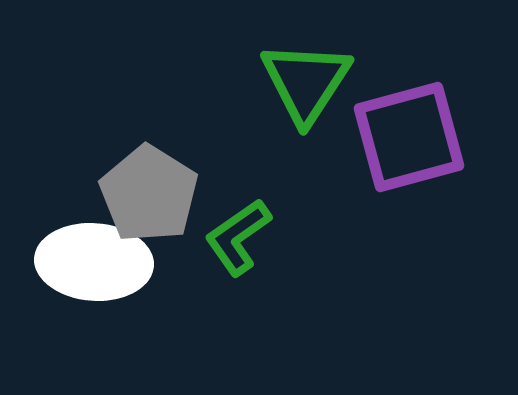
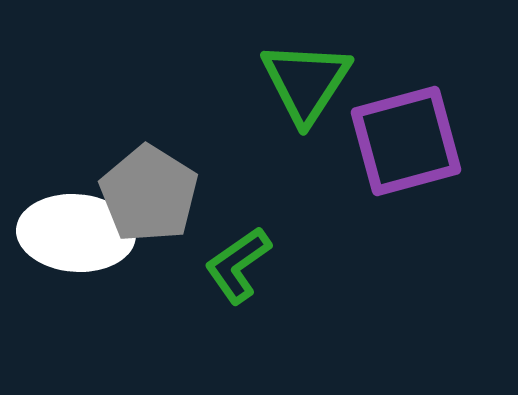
purple square: moved 3 px left, 4 px down
green L-shape: moved 28 px down
white ellipse: moved 18 px left, 29 px up
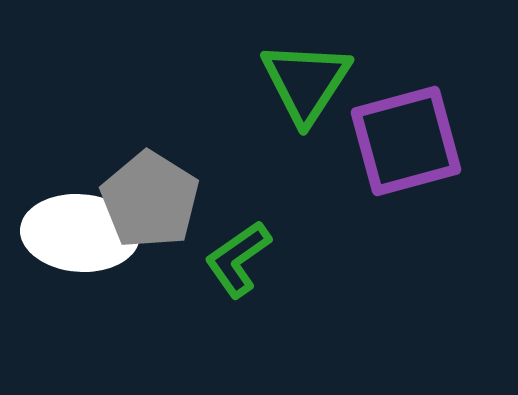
gray pentagon: moved 1 px right, 6 px down
white ellipse: moved 4 px right
green L-shape: moved 6 px up
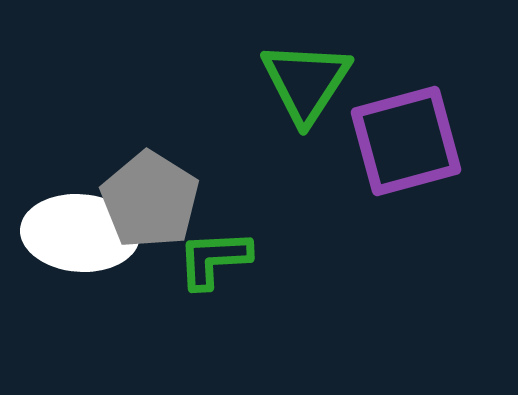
green L-shape: moved 24 px left; rotated 32 degrees clockwise
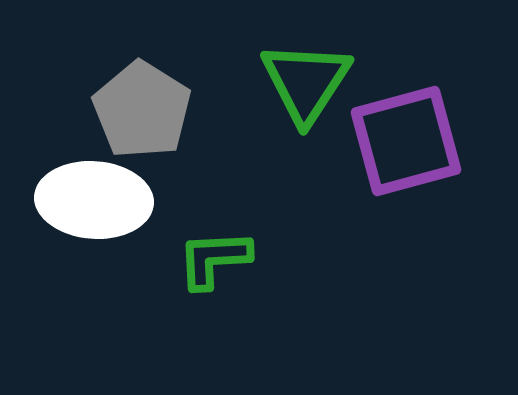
gray pentagon: moved 8 px left, 90 px up
white ellipse: moved 14 px right, 33 px up
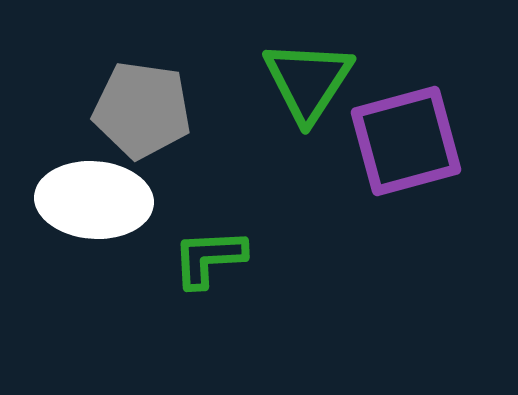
green triangle: moved 2 px right, 1 px up
gray pentagon: rotated 24 degrees counterclockwise
green L-shape: moved 5 px left, 1 px up
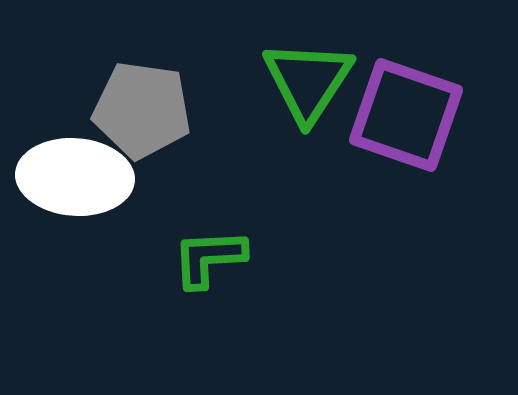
purple square: moved 26 px up; rotated 34 degrees clockwise
white ellipse: moved 19 px left, 23 px up
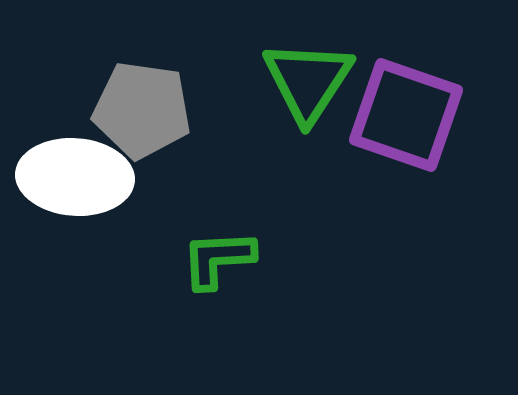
green L-shape: moved 9 px right, 1 px down
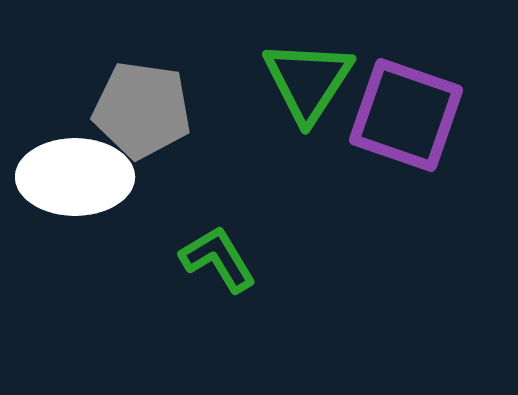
white ellipse: rotated 4 degrees counterclockwise
green L-shape: rotated 62 degrees clockwise
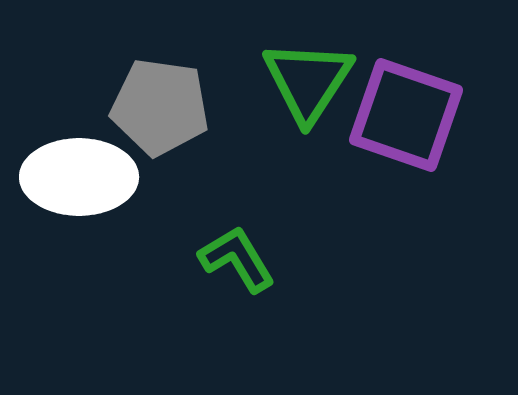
gray pentagon: moved 18 px right, 3 px up
white ellipse: moved 4 px right
green L-shape: moved 19 px right
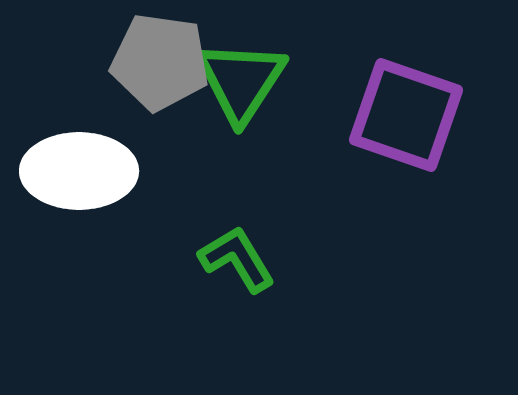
green triangle: moved 67 px left
gray pentagon: moved 45 px up
white ellipse: moved 6 px up
